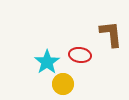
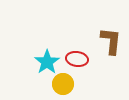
brown L-shape: moved 7 px down; rotated 12 degrees clockwise
red ellipse: moved 3 px left, 4 px down
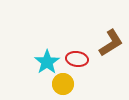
brown L-shape: moved 2 px down; rotated 52 degrees clockwise
